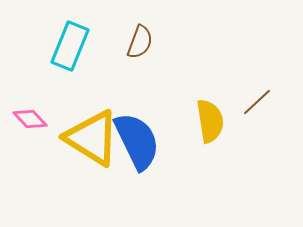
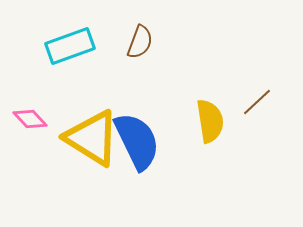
cyan rectangle: rotated 48 degrees clockwise
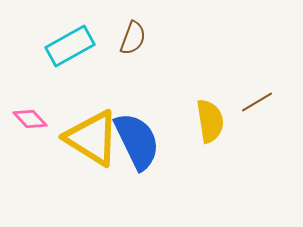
brown semicircle: moved 7 px left, 4 px up
cyan rectangle: rotated 9 degrees counterclockwise
brown line: rotated 12 degrees clockwise
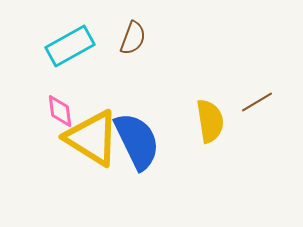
pink diamond: moved 30 px right, 8 px up; rotated 36 degrees clockwise
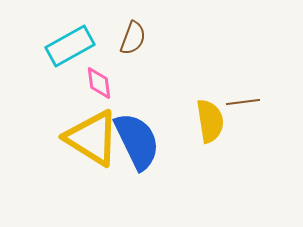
brown line: moved 14 px left; rotated 24 degrees clockwise
pink diamond: moved 39 px right, 28 px up
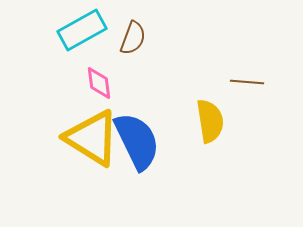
cyan rectangle: moved 12 px right, 16 px up
brown line: moved 4 px right, 20 px up; rotated 12 degrees clockwise
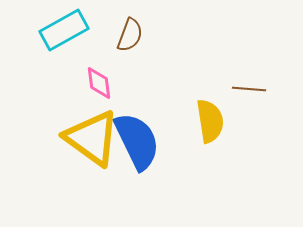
cyan rectangle: moved 18 px left
brown semicircle: moved 3 px left, 3 px up
brown line: moved 2 px right, 7 px down
yellow triangle: rotated 4 degrees clockwise
